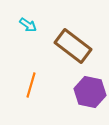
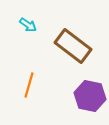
orange line: moved 2 px left
purple hexagon: moved 4 px down
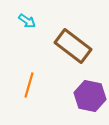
cyan arrow: moved 1 px left, 4 px up
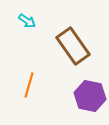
brown rectangle: rotated 18 degrees clockwise
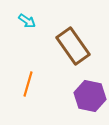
orange line: moved 1 px left, 1 px up
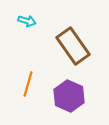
cyan arrow: rotated 18 degrees counterclockwise
purple hexagon: moved 21 px left; rotated 12 degrees clockwise
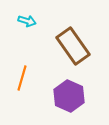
orange line: moved 6 px left, 6 px up
